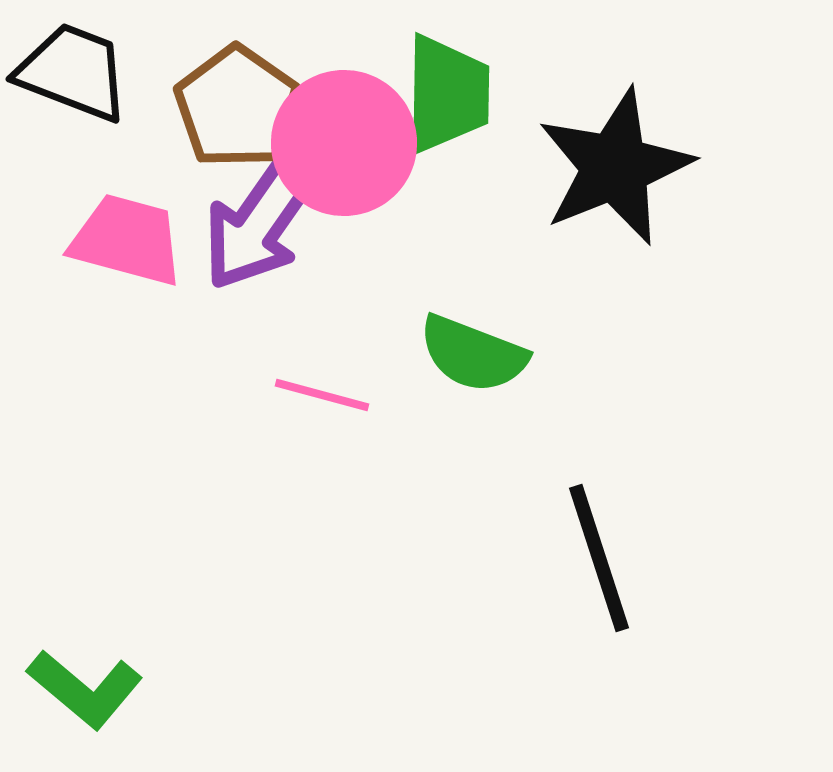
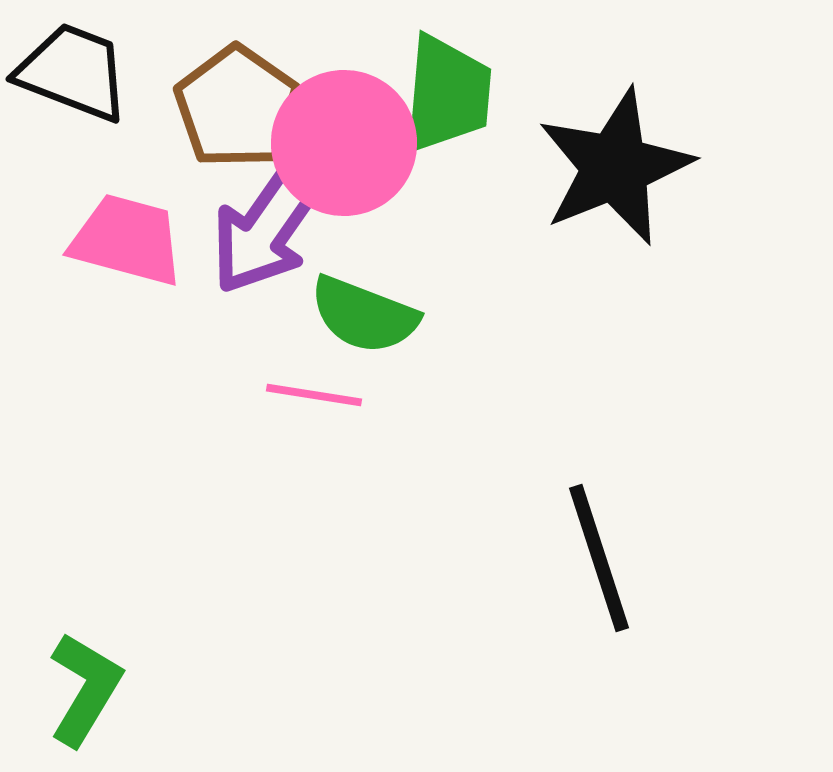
green trapezoid: rotated 4 degrees clockwise
purple arrow: moved 8 px right, 4 px down
green semicircle: moved 109 px left, 39 px up
pink line: moved 8 px left; rotated 6 degrees counterclockwise
green L-shape: rotated 99 degrees counterclockwise
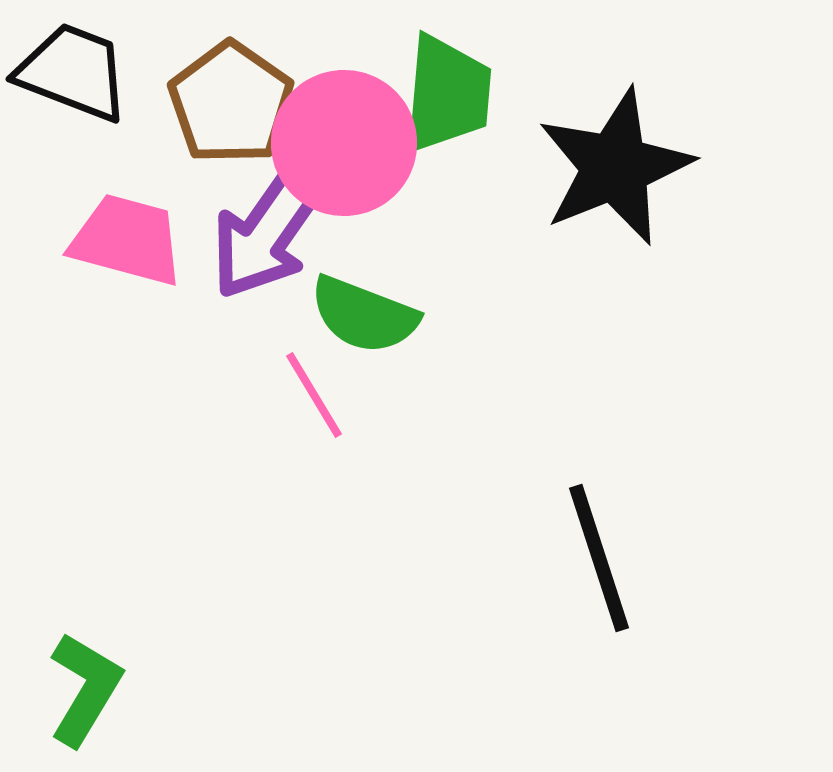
brown pentagon: moved 6 px left, 4 px up
purple arrow: moved 5 px down
pink line: rotated 50 degrees clockwise
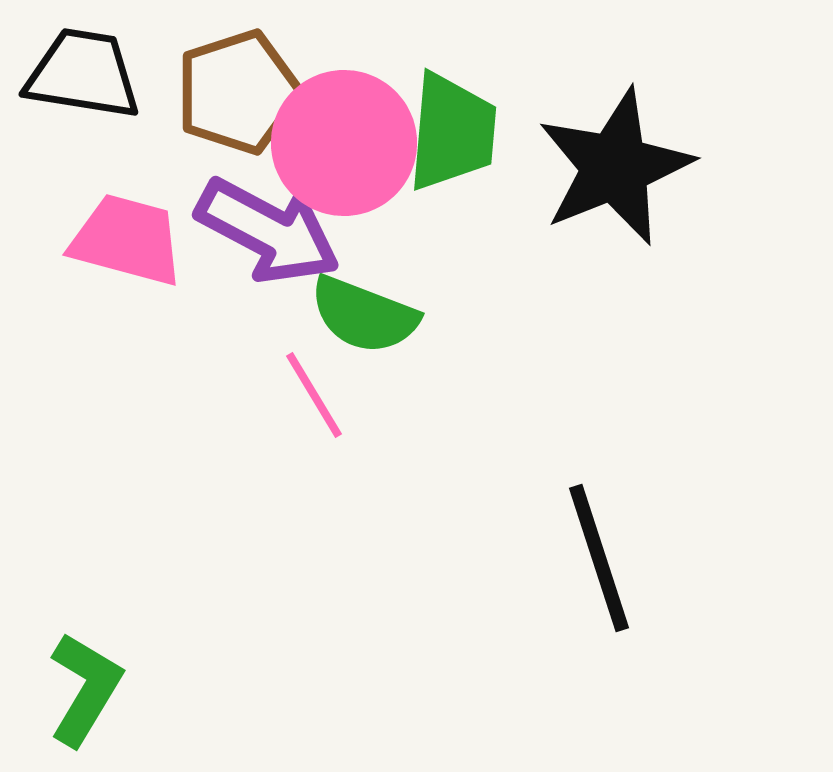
black trapezoid: moved 10 px right, 2 px down; rotated 12 degrees counterclockwise
green trapezoid: moved 5 px right, 38 px down
brown pentagon: moved 7 px right, 11 px up; rotated 19 degrees clockwise
purple arrow: rotated 97 degrees counterclockwise
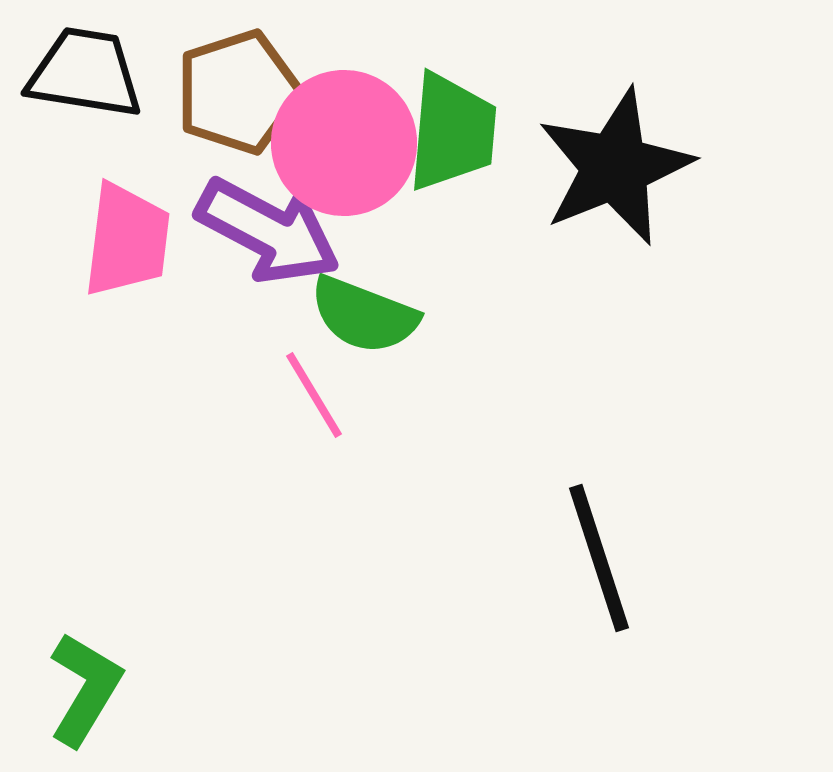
black trapezoid: moved 2 px right, 1 px up
pink trapezoid: rotated 82 degrees clockwise
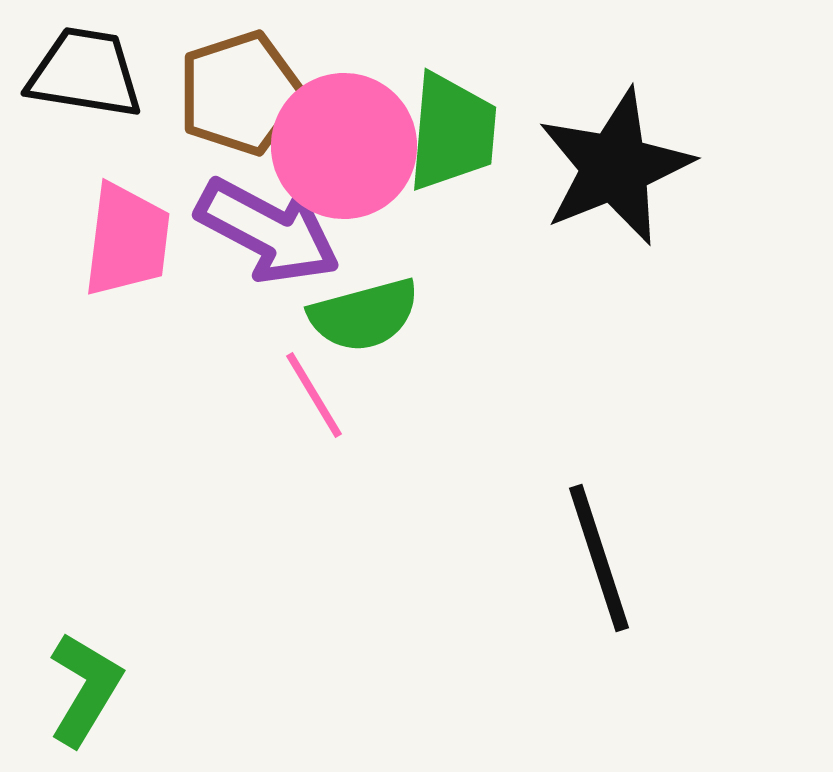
brown pentagon: moved 2 px right, 1 px down
pink circle: moved 3 px down
green semicircle: rotated 36 degrees counterclockwise
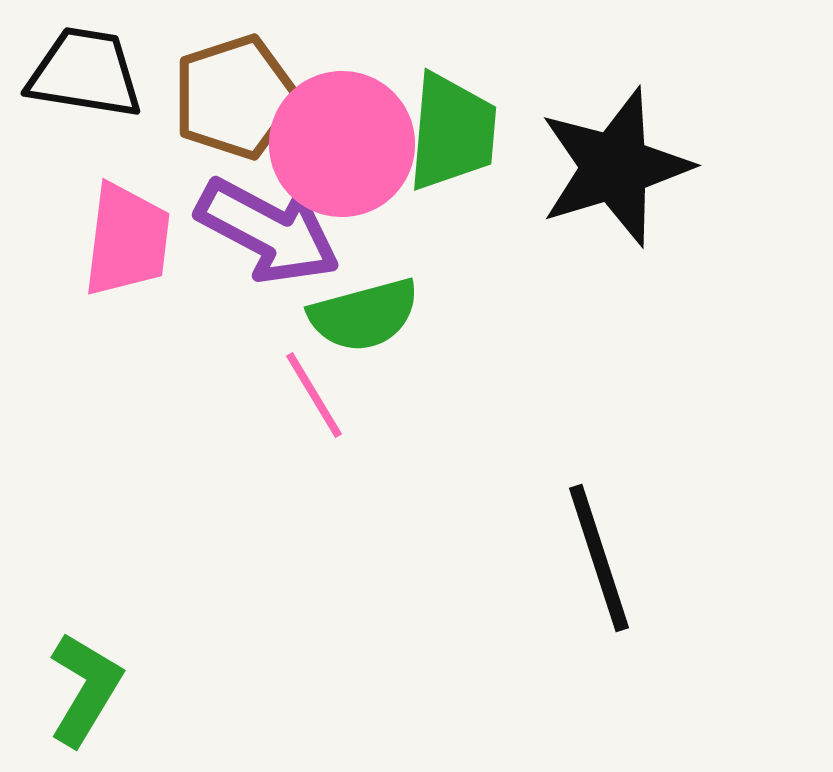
brown pentagon: moved 5 px left, 4 px down
pink circle: moved 2 px left, 2 px up
black star: rotated 5 degrees clockwise
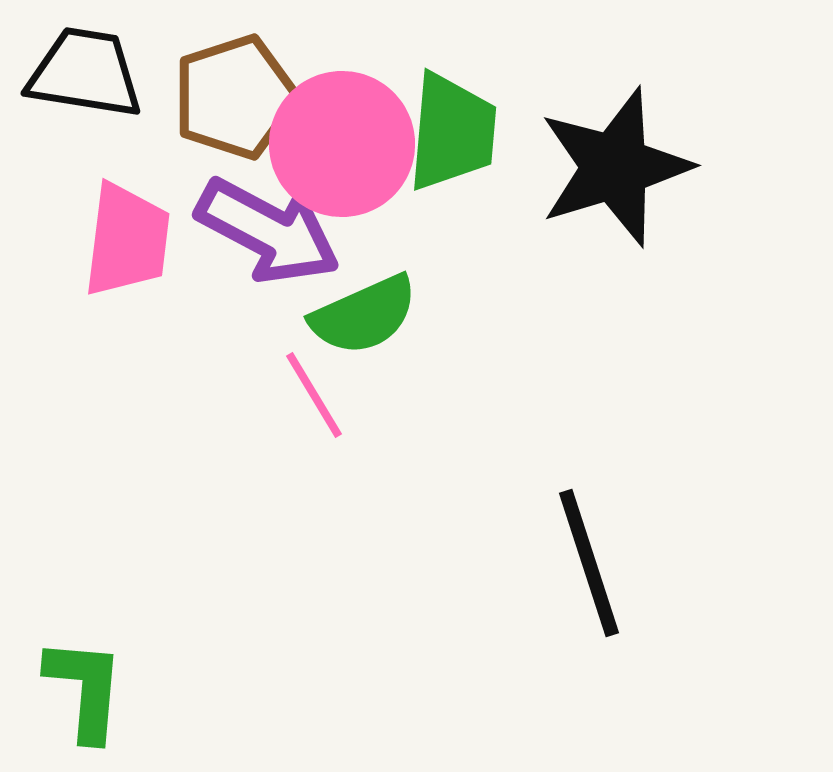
green semicircle: rotated 9 degrees counterclockwise
black line: moved 10 px left, 5 px down
green L-shape: rotated 26 degrees counterclockwise
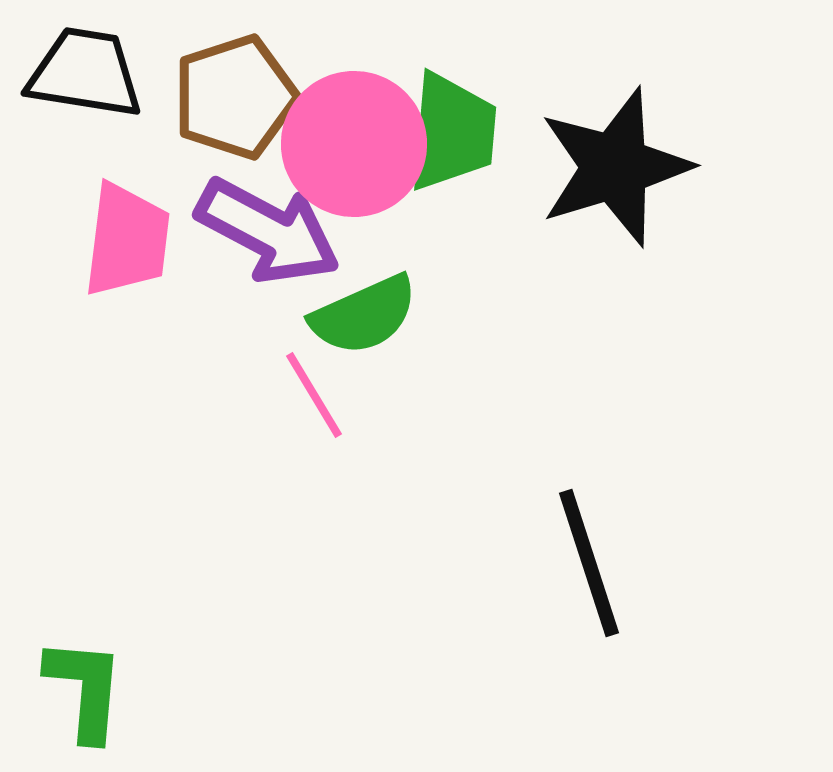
pink circle: moved 12 px right
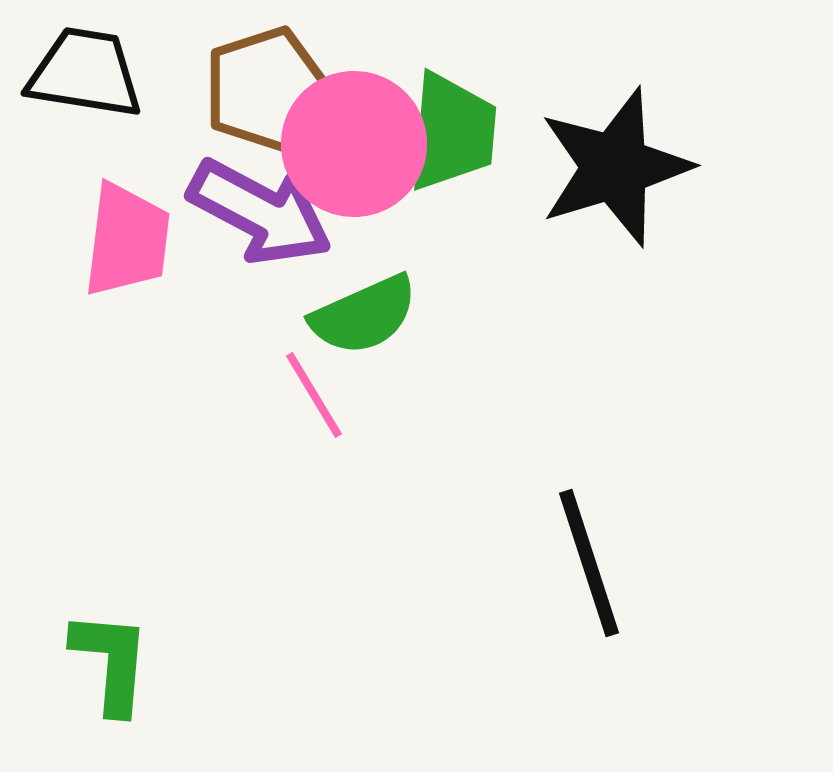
brown pentagon: moved 31 px right, 8 px up
purple arrow: moved 8 px left, 19 px up
green L-shape: moved 26 px right, 27 px up
